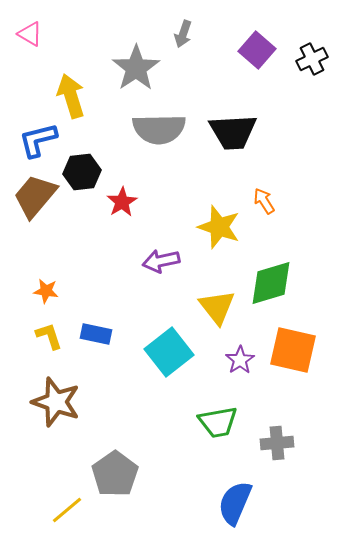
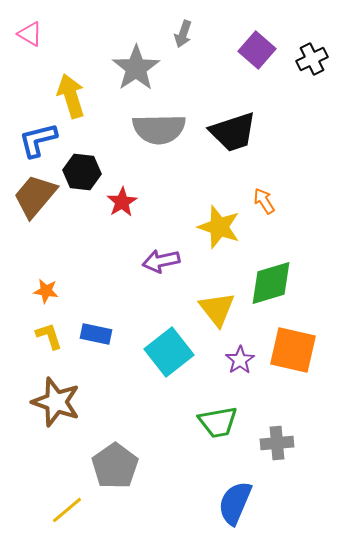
black trapezoid: rotated 15 degrees counterclockwise
black hexagon: rotated 12 degrees clockwise
yellow triangle: moved 2 px down
gray pentagon: moved 8 px up
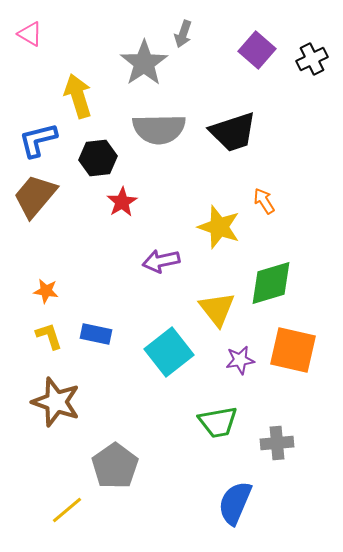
gray star: moved 8 px right, 5 px up
yellow arrow: moved 7 px right
black hexagon: moved 16 px right, 14 px up; rotated 12 degrees counterclockwise
purple star: rotated 24 degrees clockwise
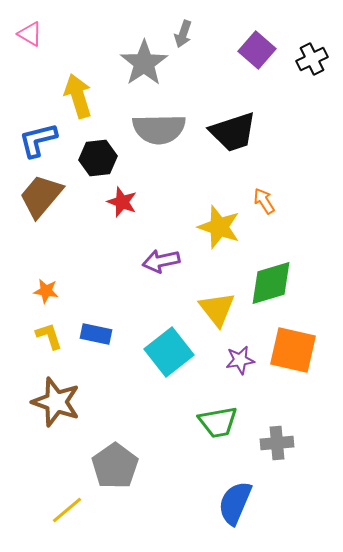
brown trapezoid: moved 6 px right
red star: rotated 20 degrees counterclockwise
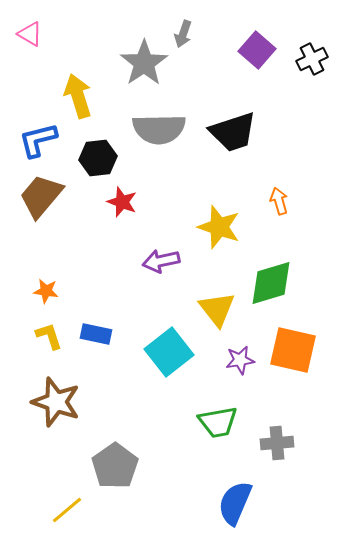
orange arrow: moved 15 px right; rotated 16 degrees clockwise
